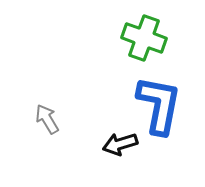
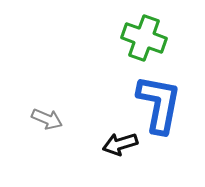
blue L-shape: moved 1 px up
gray arrow: rotated 144 degrees clockwise
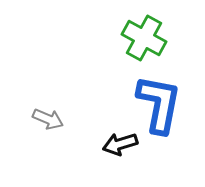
green cross: rotated 9 degrees clockwise
gray arrow: moved 1 px right
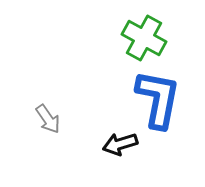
blue L-shape: moved 1 px left, 5 px up
gray arrow: rotated 32 degrees clockwise
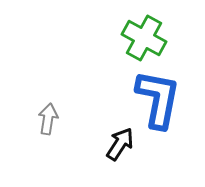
gray arrow: rotated 136 degrees counterclockwise
black arrow: rotated 140 degrees clockwise
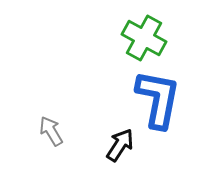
gray arrow: moved 3 px right, 12 px down; rotated 40 degrees counterclockwise
black arrow: moved 1 px down
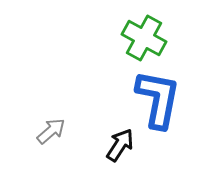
gray arrow: rotated 80 degrees clockwise
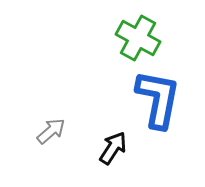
green cross: moved 6 px left
black arrow: moved 7 px left, 3 px down
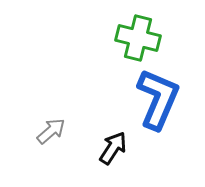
green cross: rotated 15 degrees counterclockwise
blue L-shape: rotated 12 degrees clockwise
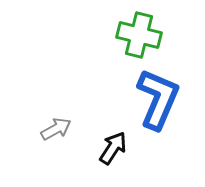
green cross: moved 1 px right, 3 px up
gray arrow: moved 5 px right, 2 px up; rotated 12 degrees clockwise
